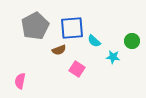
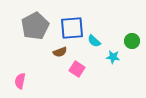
brown semicircle: moved 1 px right, 2 px down
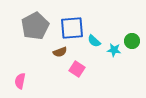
cyan star: moved 1 px right, 7 px up
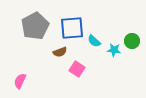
pink semicircle: rotated 14 degrees clockwise
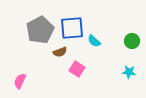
gray pentagon: moved 5 px right, 4 px down
cyan star: moved 15 px right, 22 px down
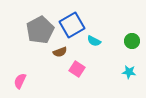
blue square: moved 3 px up; rotated 25 degrees counterclockwise
cyan semicircle: rotated 16 degrees counterclockwise
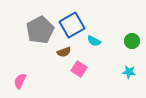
brown semicircle: moved 4 px right
pink square: moved 2 px right
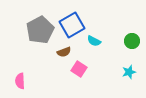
cyan star: rotated 24 degrees counterclockwise
pink semicircle: rotated 28 degrees counterclockwise
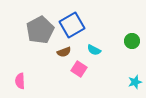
cyan semicircle: moved 9 px down
cyan star: moved 6 px right, 10 px down
